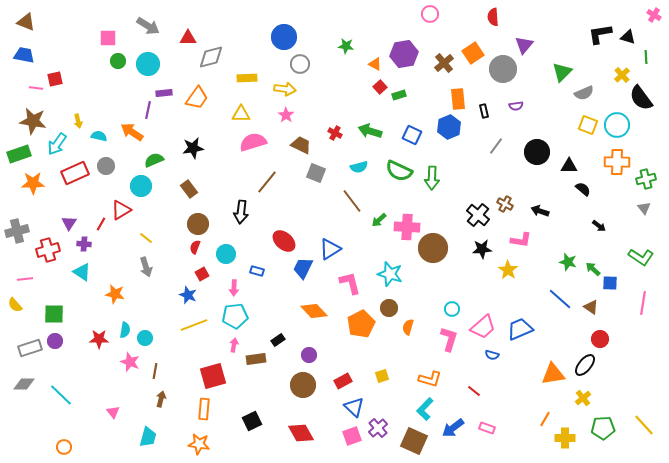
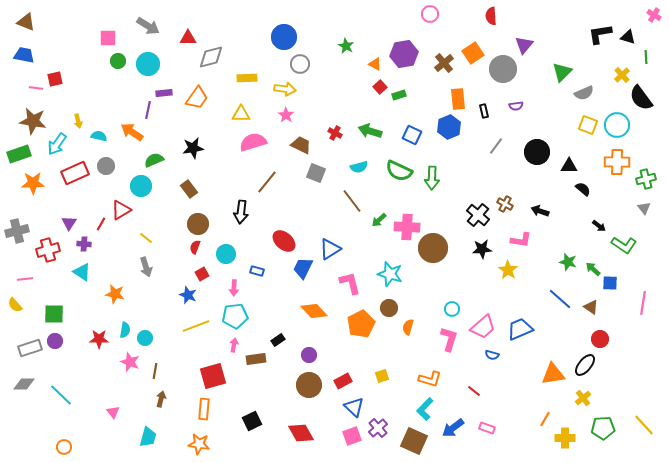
red semicircle at (493, 17): moved 2 px left, 1 px up
green star at (346, 46): rotated 21 degrees clockwise
green L-shape at (641, 257): moved 17 px left, 12 px up
yellow line at (194, 325): moved 2 px right, 1 px down
brown circle at (303, 385): moved 6 px right
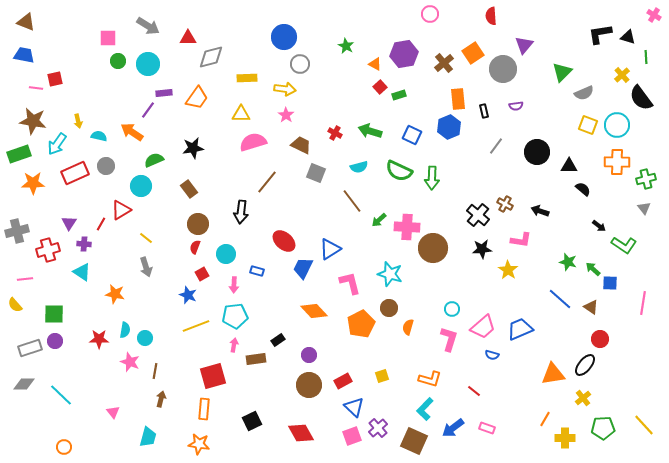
purple line at (148, 110): rotated 24 degrees clockwise
pink arrow at (234, 288): moved 3 px up
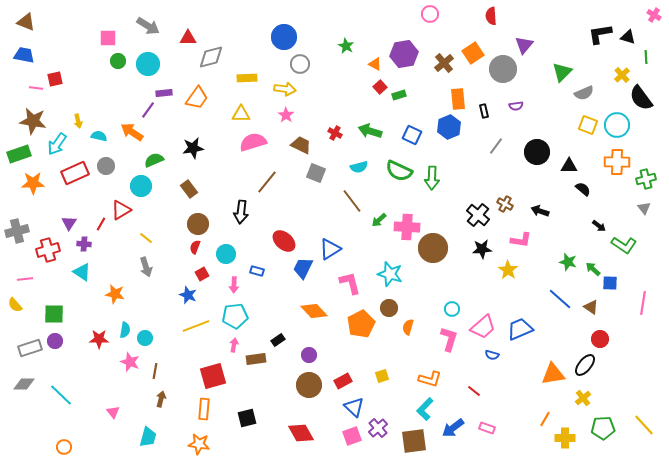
black square at (252, 421): moved 5 px left, 3 px up; rotated 12 degrees clockwise
brown square at (414, 441): rotated 32 degrees counterclockwise
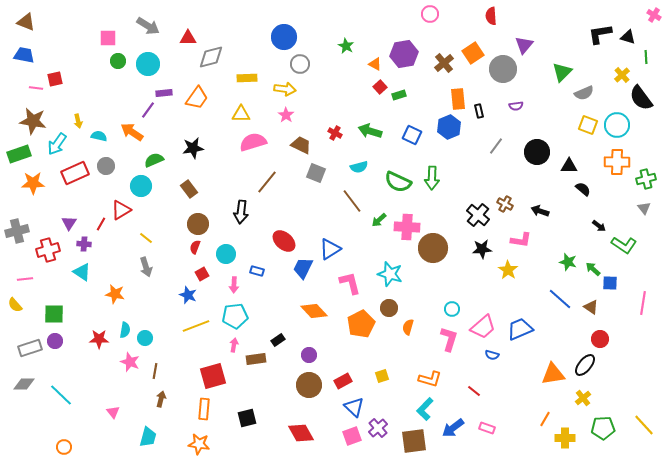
black rectangle at (484, 111): moved 5 px left
green semicircle at (399, 171): moved 1 px left, 11 px down
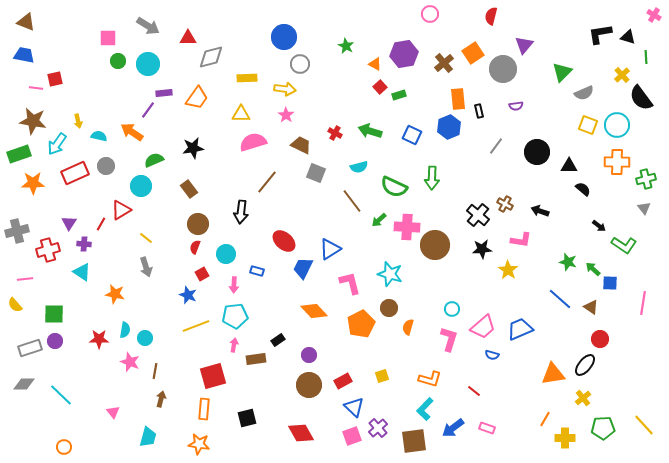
red semicircle at (491, 16): rotated 18 degrees clockwise
green semicircle at (398, 182): moved 4 px left, 5 px down
brown circle at (433, 248): moved 2 px right, 3 px up
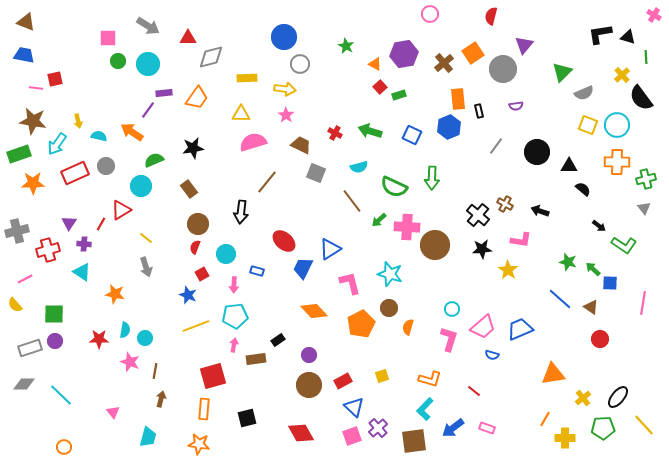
pink line at (25, 279): rotated 21 degrees counterclockwise
black ellipse at (585, 365): moved 33 px right, 32 px down
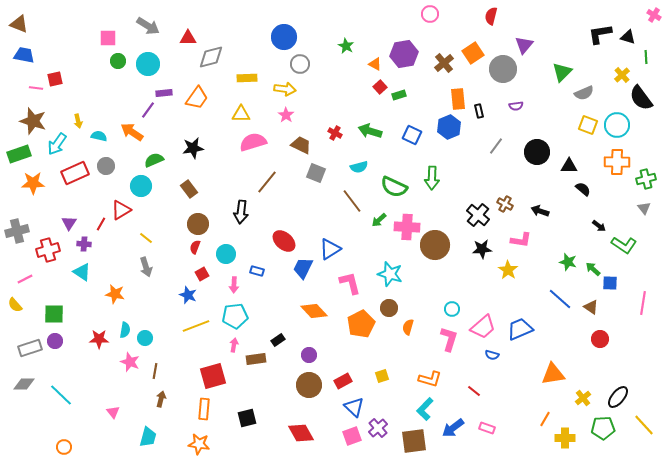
brown triangle at (26, 22): moved 7 px left, 2 px down
brown star at (33, 121): rotated 8 degrees clockwise
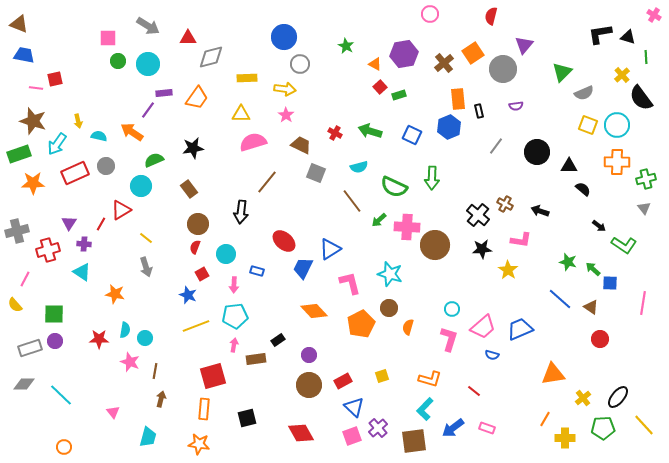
pink line at (25, 279): rotated 35 degrees counterclockwise
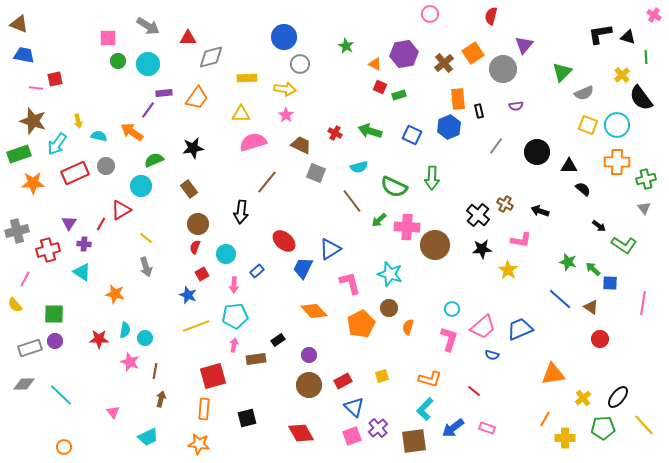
red square at (380, 87): rotated 24 degrees counterclockwise
blue rectangle at (257, 271): rotated 56 degrees counterclockwise
cyan trapezoid at (148, 437): rotated 50 degrees clockwise
